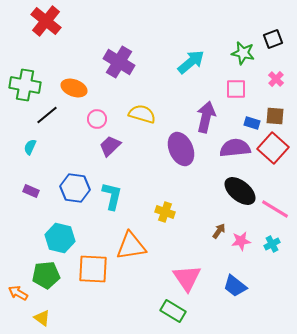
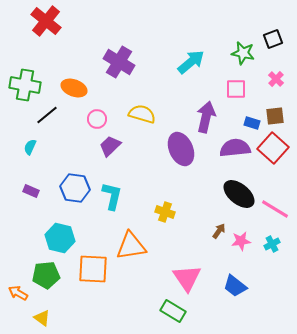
brown square: rotated 12 degrees counterclockwise
black ellipse: moved 1 px left, 3 px down
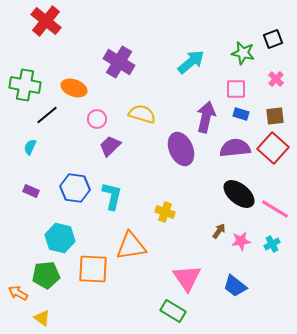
blue rectangle: moved 11 px left, 9 px up
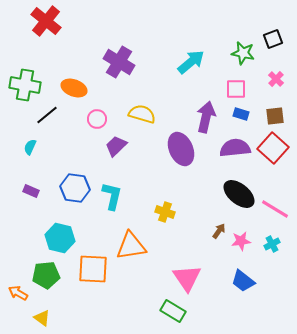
purple trapezoid: moved 6 px right
blue trapezoid: moved 8 px right, 5 px up
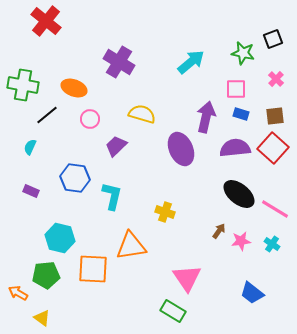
green cross: moved 2 px left
pink circle: moved 7 px left
blue hexagon: moved 10 px up
cyan cross: rotated 28 degrees counterclockwise
blue trapezoid: moved 9 px right, 12 px down
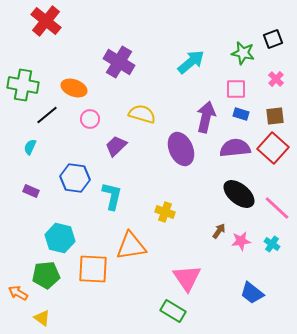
pink line: moved 2 px right, 1 px up; rotated 12 degrees clockwise
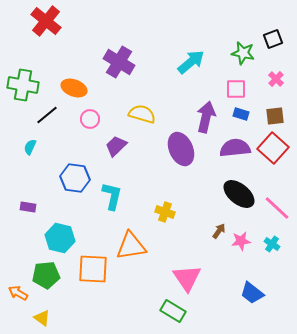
purple rectangle: moved 3 px left, 16 px down; rotated 14 degrees counterclockwise
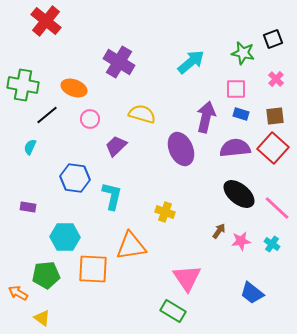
cyan hexagon: moved 5 px right, 1 px up; rotated 12 degrees counterclockwise
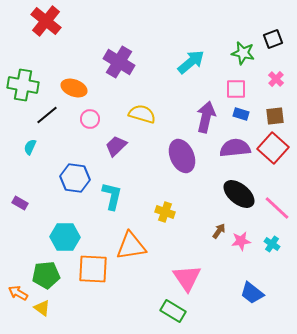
purple ellipse: moved 1 px right, 7 px down
purple rectangle: moved 8 px left, 4 px up; rotated 21 degrees clockwise
yellow triangle: moved 10 px up
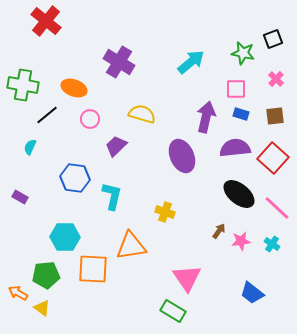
red square: moved 10 px down
purple rectangle: moved 6 px up
